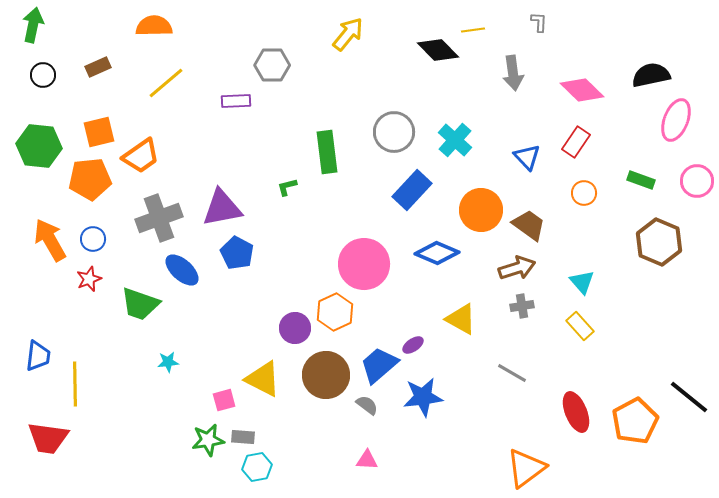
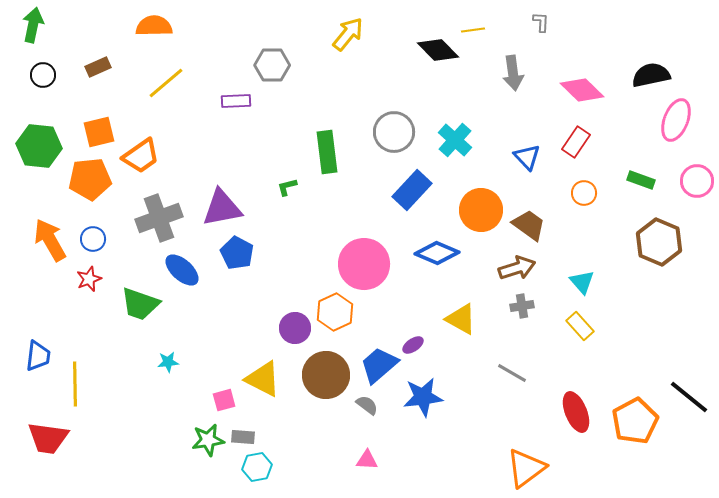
gray L-shape at (539, 22): moved 2 px right
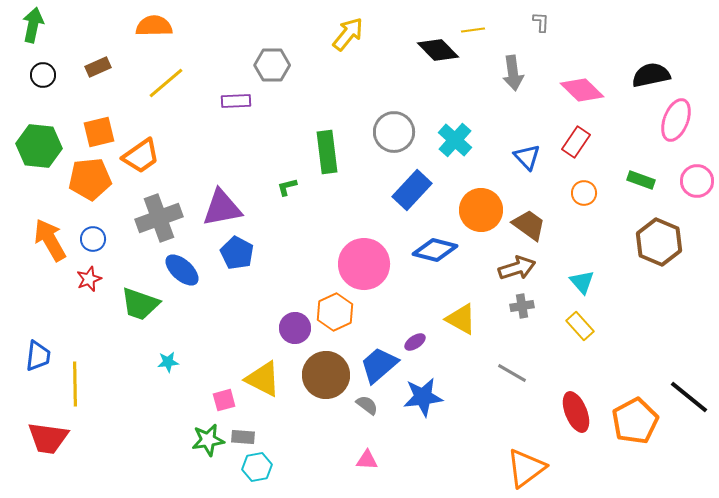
blue diamond at (437, 253): moved 2 px left, 3 px up; rotated 9 degrees counterclockwise
purple ellipse at (413, 345): moved 2 px right, 3 px up
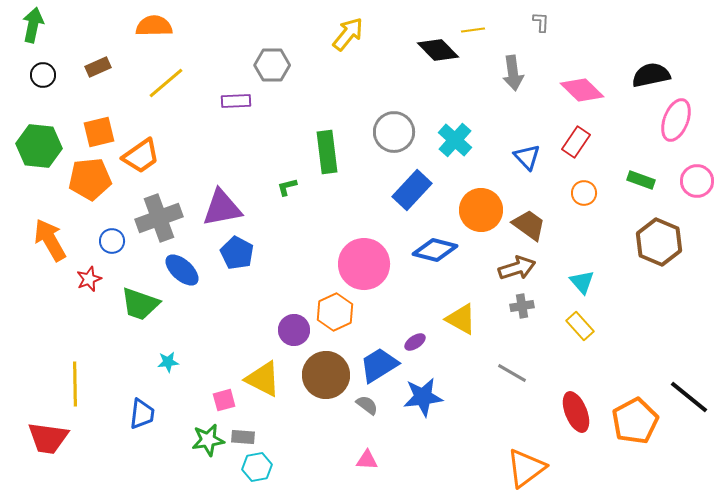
blue circle at (93, 239): moved 19 px right, 2 px down
purple circle at (295, 328): moved 1 px left, 2 px down
blue trapezoid at (38, 356): moved 104 px right, 58 px down
blue trapezoid at (379, 365): rotated 9 degrees clockwise
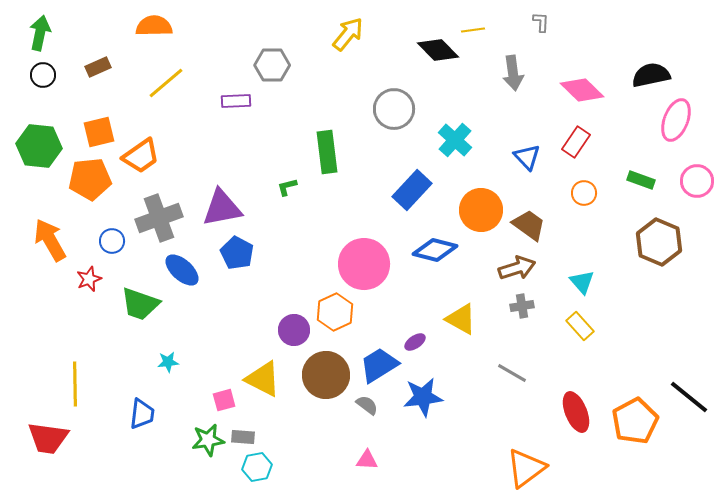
green arrow at (33, 25): moved 7 px right, 8 px down
gray circle at (394, 132): moved 23 px up
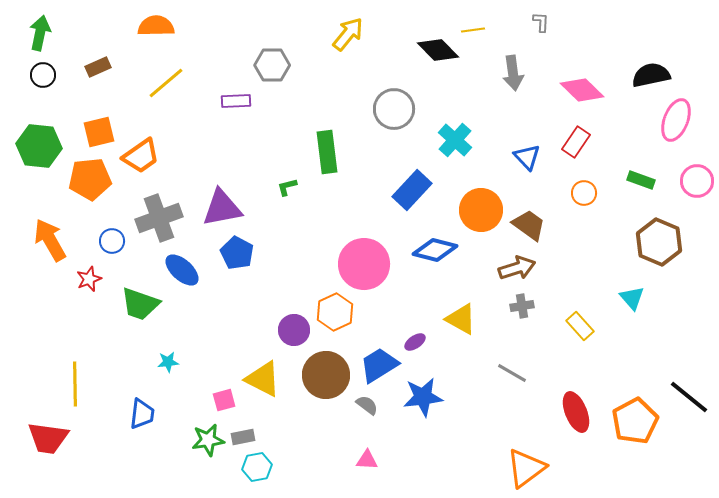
orange semicircle at (154, 26): moved 2 px right
cyan triangle at (582, 282): moved 50 px right, 16 px down
gray rectangle at (243, 437): rotated 15 degrees counterclockwise
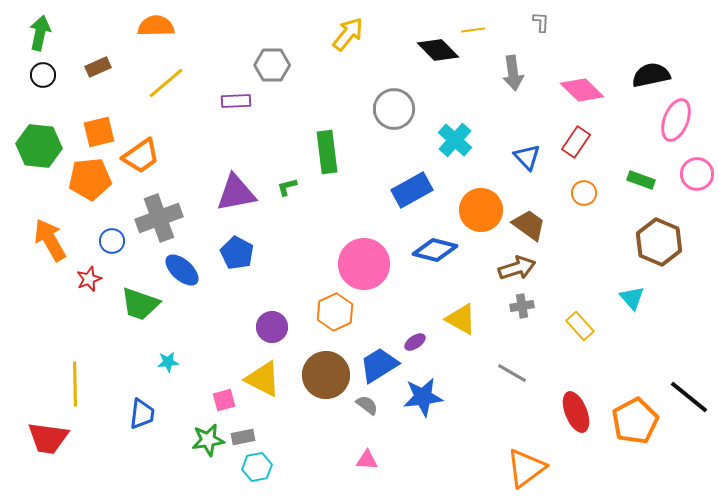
pink circle at (697, 181): moved 7 px up
blue rectangle at (412, 190): rotated 18 degrees clockwise
purple triangle at (222, 208): moved 14 px right, 15 px up
purple circle at (294, 330): moved 22 px left, 3 px up
